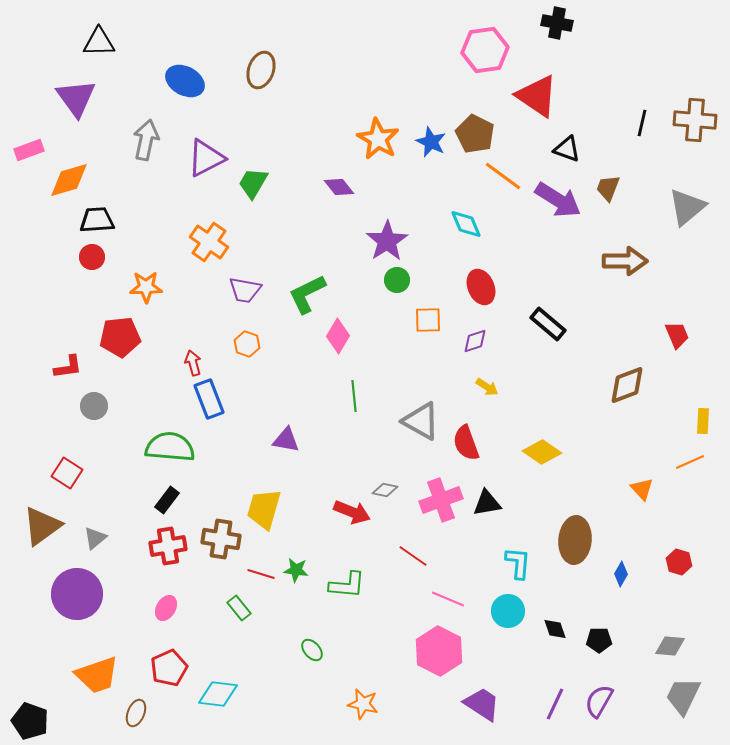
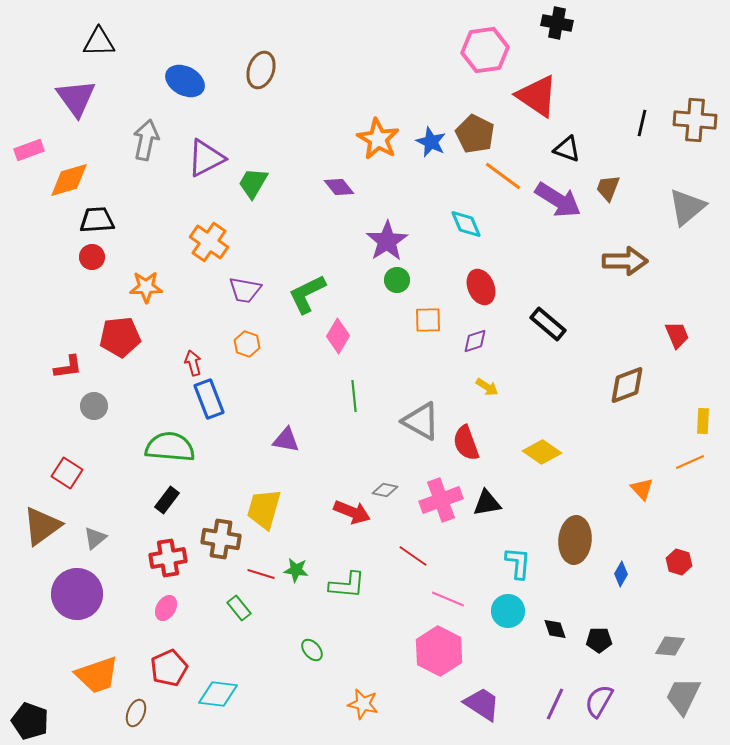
red cross at (168, 546): moved 12 px down
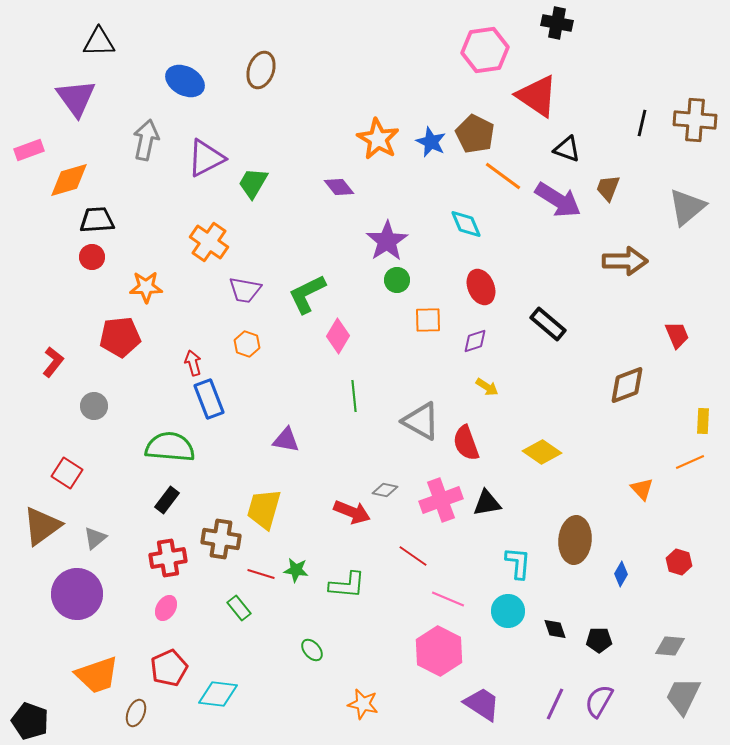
red L-shape at (68, 367): moved 15 px left, 5 px up; rotated 44 degrees counterclockwise
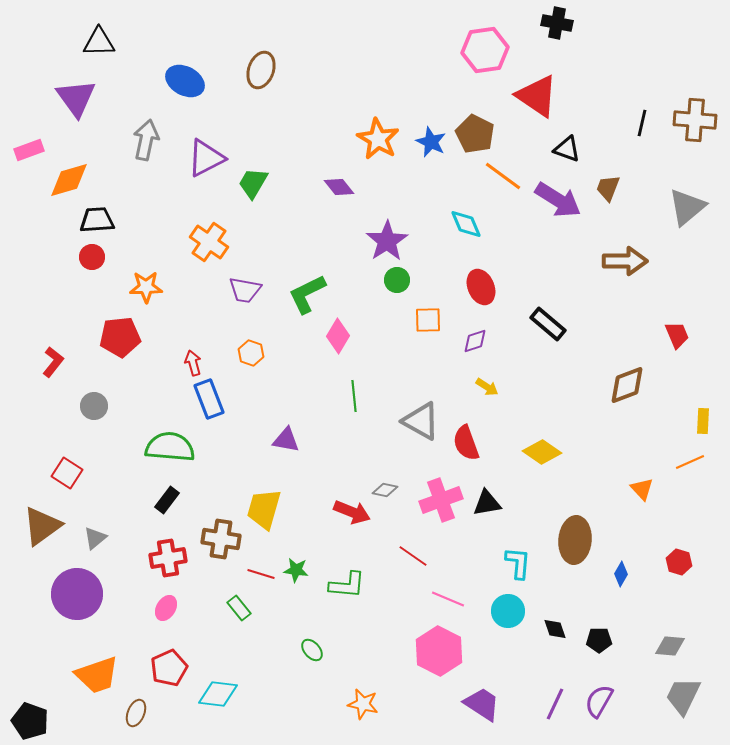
orange hexagon at (247, 344): moved 4 px right, 9 px down
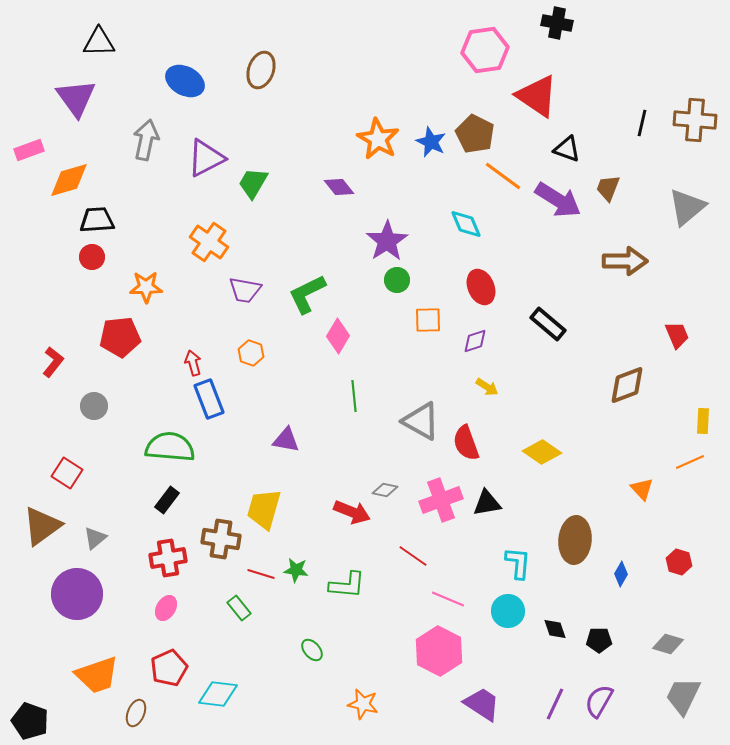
gray diamond at (670, 646): moved 2 px left, 2 px up; rotated 12 degrees clockwise
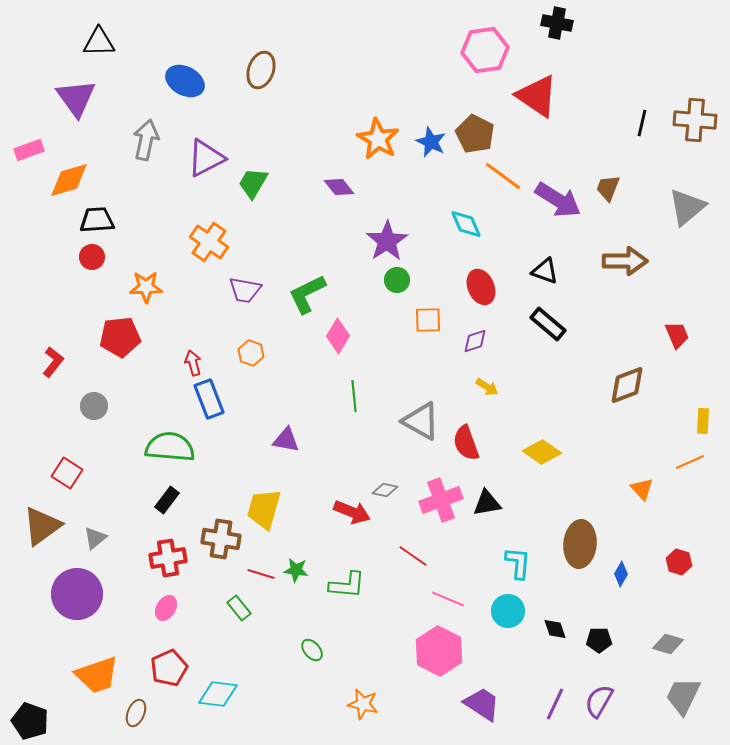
black triangle at (567, 149): moved 22 px left, 122 px down
brown ellipse at (575, 540): moved 5 px right, 4 px down
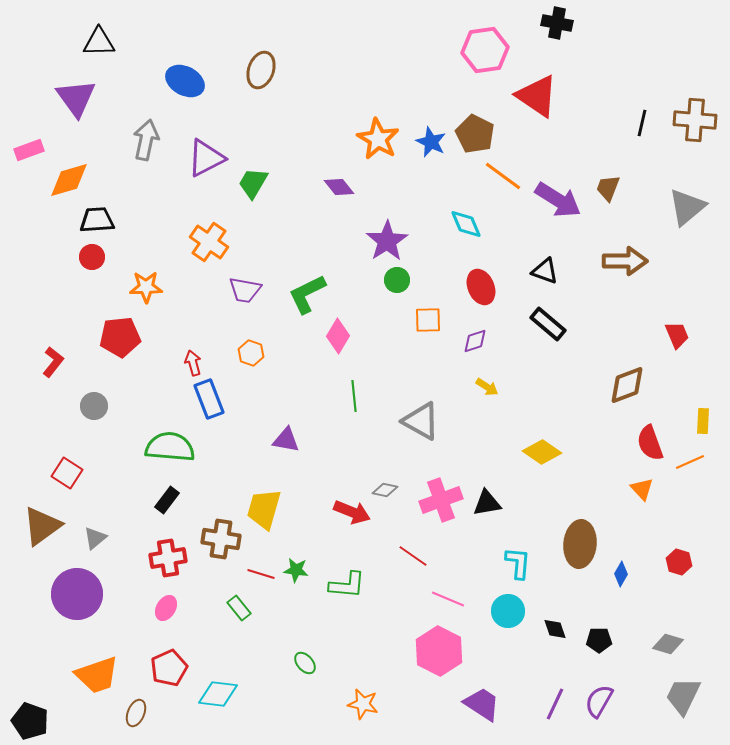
red semicircle at (466, 443): moved 184 px right
green ellipse at (312, 650): moved 7 px left, 13 px down
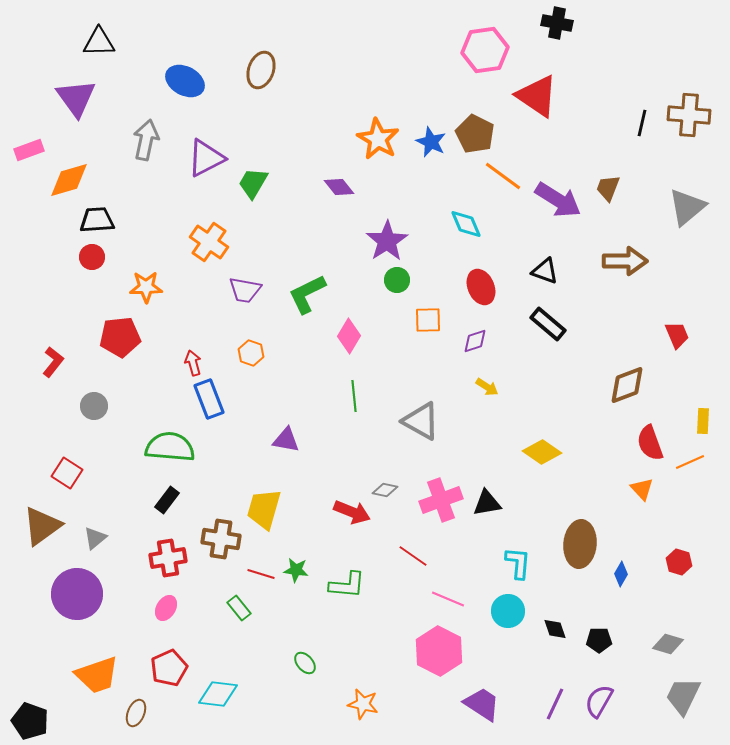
brown cross at (695, 120): moved 6 px left, 5 px up
pink diamond at (338, 336): moved 11 px right
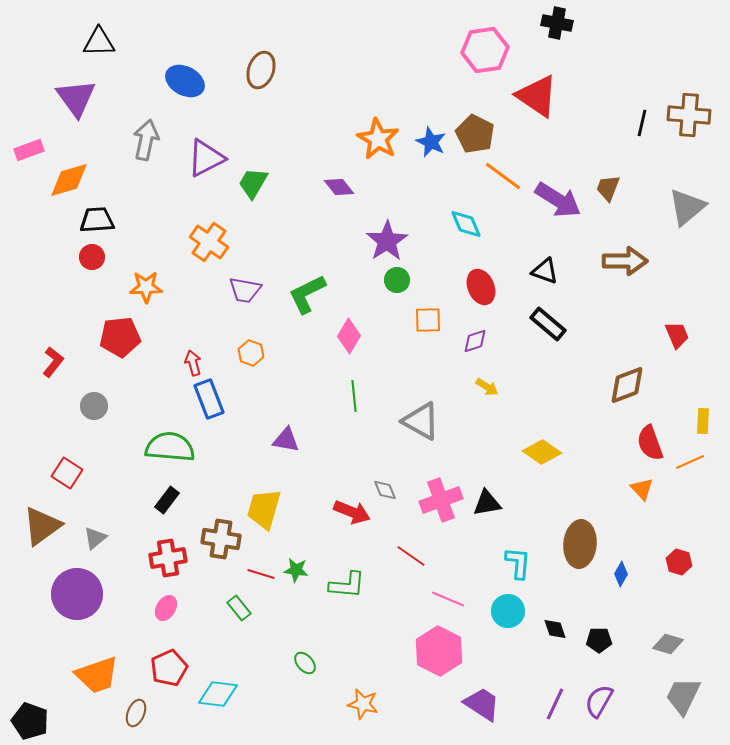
gray diamond at (385, 490): rotated 55 degrees clockwise
red line at (413, 556): moved 2 px left
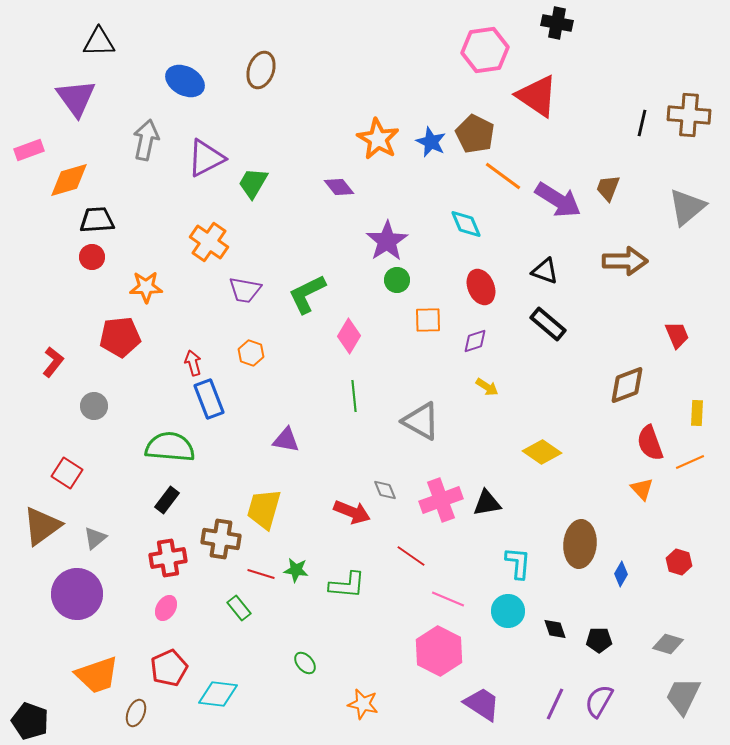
yellow rectangle at (703, 421): moved 6 px left, 8 px up
